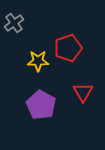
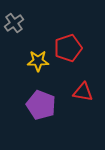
red triangle: rotated 50 degrees counterclockwise
purple pentagon: rotated 8 degrees counterclockwise
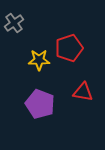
red pentagon: moved 1 px right
yellow star: moved 1 px right, 1 px up
purple pentagon: moved 1 px left, 1 px up
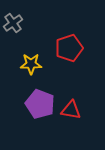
gray cross: moved 1 px left
yellow star: moved 8 px left, 4 px down
red triangle: moved 12 px left, 18 px down
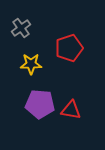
gray cross: moved 8 px right, 5 px down
purple pentagon: rotated 16 degrees counterclockwise
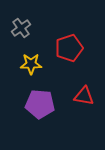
red triangle: moved 13 px right, 14 px up
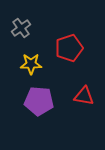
purple pentagon: moved 1 px left, 3 px up
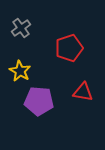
yellow star: moved 11 px left, 7 px down; rotated 30 degrees clockwise
red triangle: moved 1 px left, 4 px up
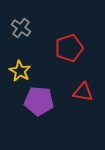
gray cross: rotated 18 degrees counterclockwise
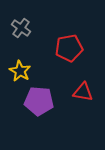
red pentagon: rotated 8 degrees clockwise
